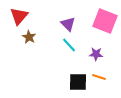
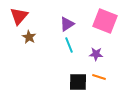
purple triangle: moved 1 px left; rotated 42 degrees clockwise
cyan line: rotated 21 degrees clockwise
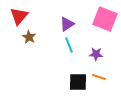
pink square: moved 2 px up
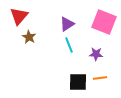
pink square: moved 1 px left, 3 px down
orange line: moved 1 px right, 1 px down; rotated 24 degrees counterclockwise
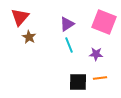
red triangle: moved 1 px right, 1 px down
